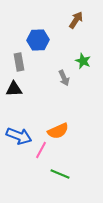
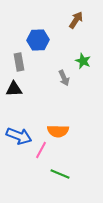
orange semicircle: rotated 25 degrees clockwise
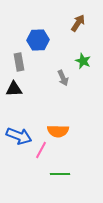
brown arrow: moved 2 px right, 3 px down
gray arrow: moved 1 px left
green line: rotated 24 degrees counterclockwise
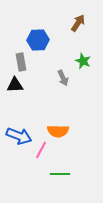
gray rectangle: moved 2 px right
black triangle: moved 1 px right, 4 px up
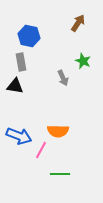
blue hexagon: moved 9 px left, 4 px up; rotated 15 degrees clockwise
black triangle: moved 1 px down; rotated 12 degrees clockwise
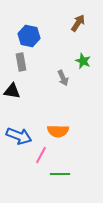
black triangle: moved 3 px left, 5 px down
pink line: moved 5 px down
